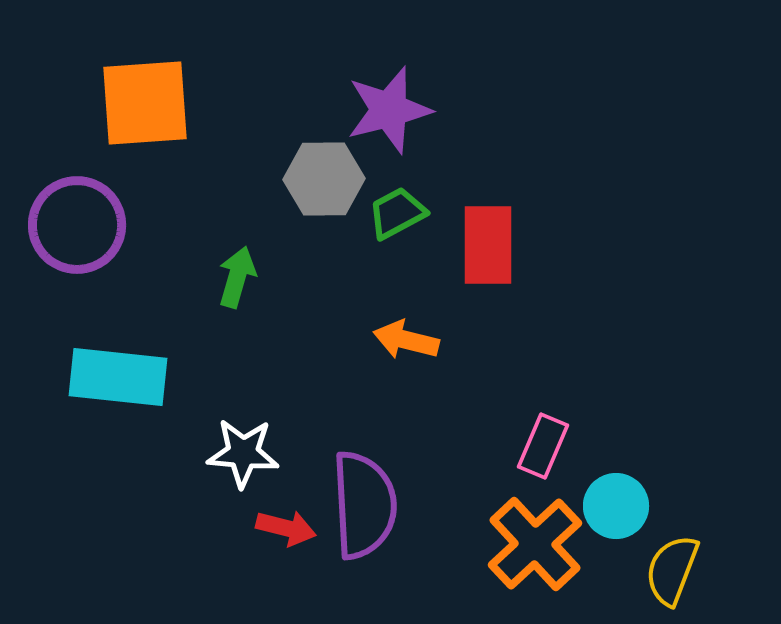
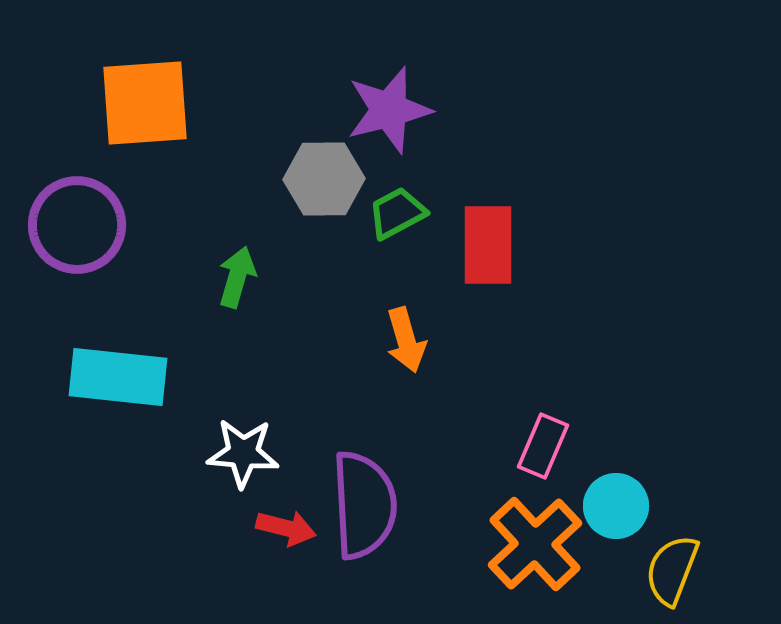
orange arrow: rotated 120 degrees counterclockwise
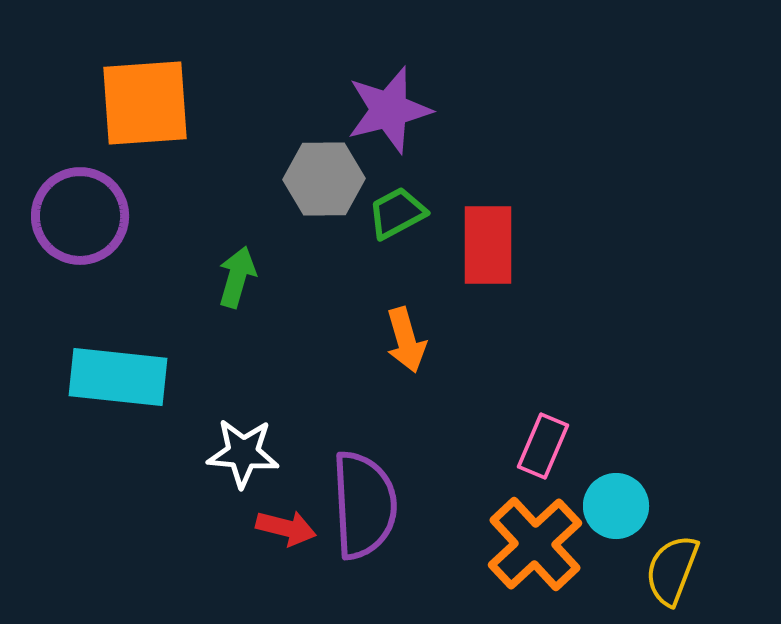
purple circle: moved 3 px right, 9 px up
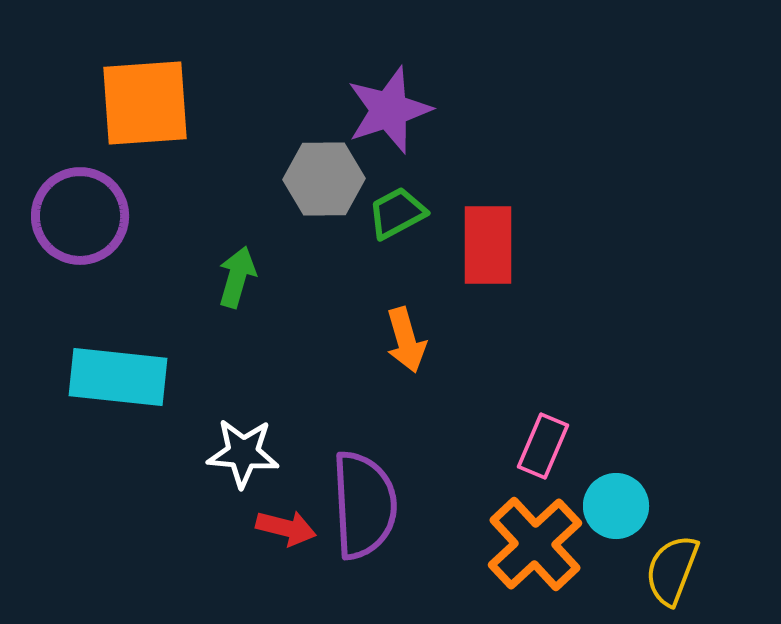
purple star: rotated 4 degrees counterclockwise
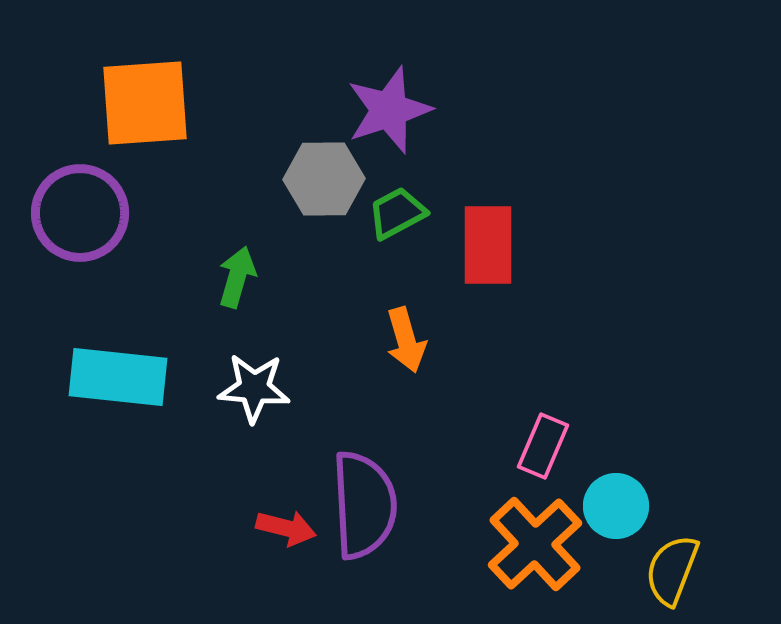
purple circle: moved 3 px up
white star: moved 11 px right, 65 px up
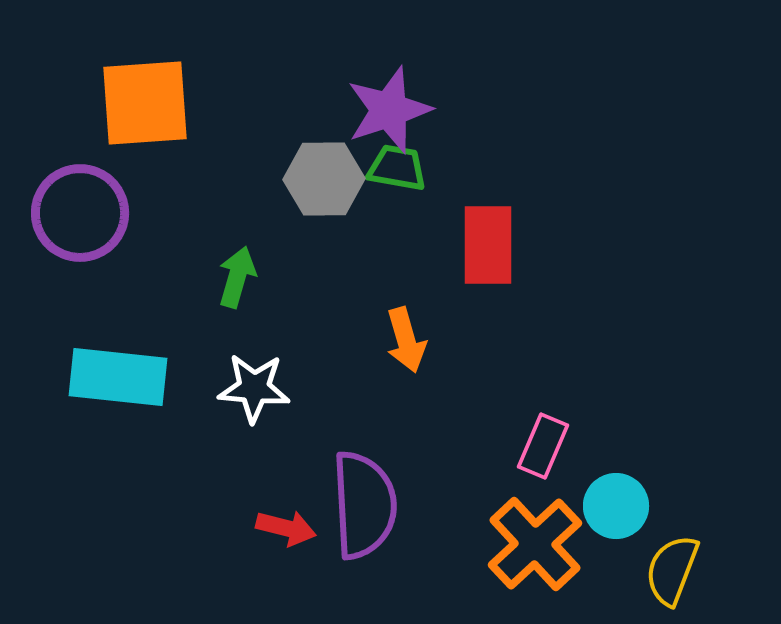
green trapezoid: moved 45 px up; rotated 38 degrees clockwise
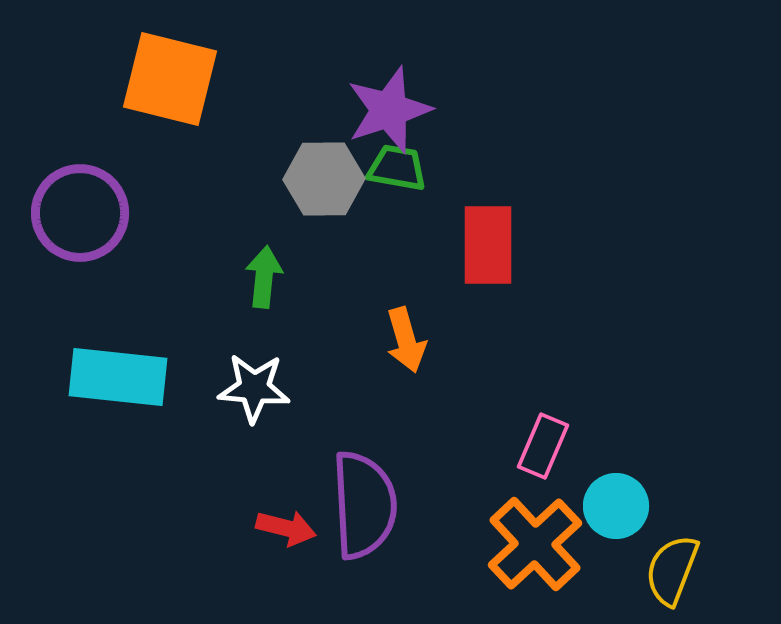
orange square: moved 25 px right, 24 px up; rotated 18 degrees clockwise
green arrow: moved 27 px right; rotated 10 degrees counterclockwise
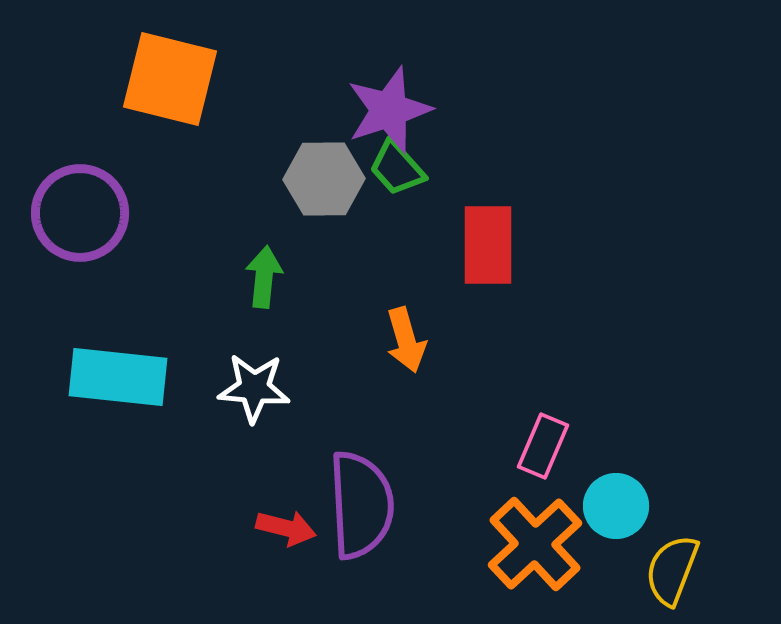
green trapezoid: rotated 142 degrees counterclockwise
purple semicircle: moved 3 px left
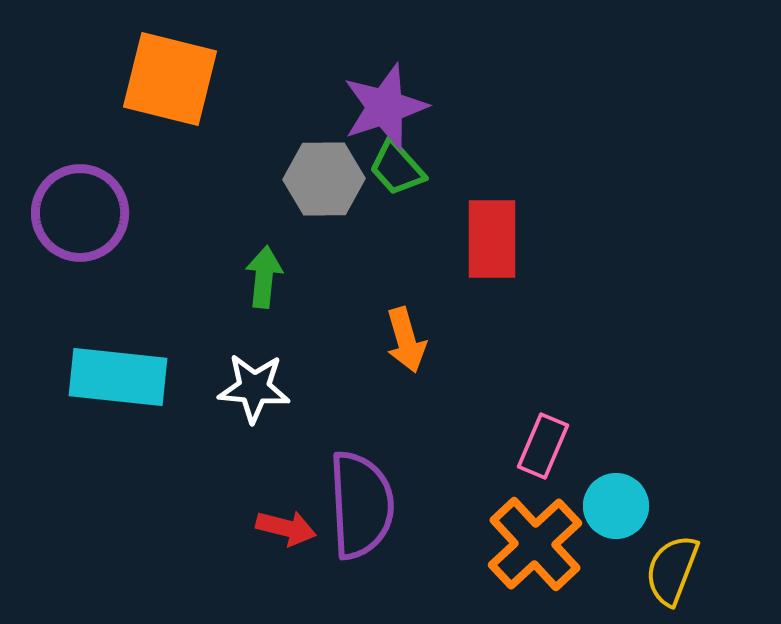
purple star: moved 4 px left, 3 px up
red rectangle: moved 4 px right, 6 px up
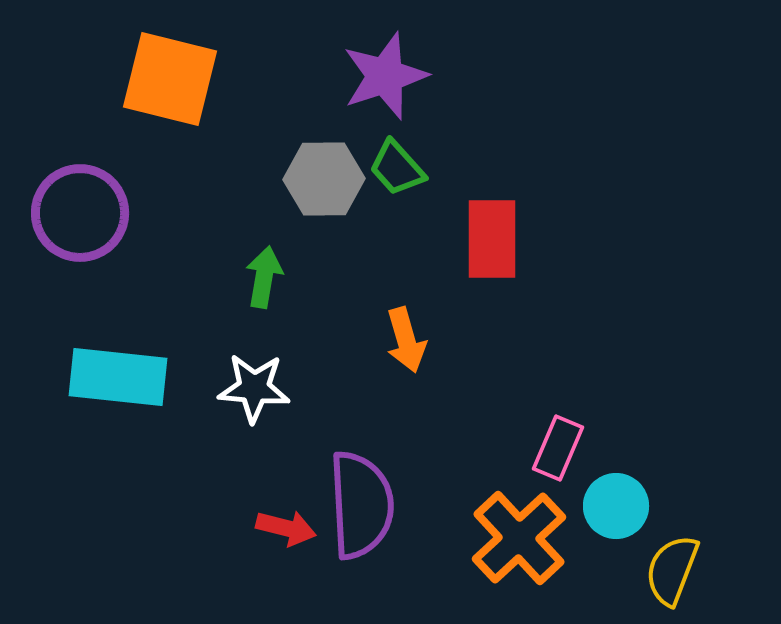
purple star: moved 31 px up
green arrow: rotated 4 degrees clockwise
pink rectangle: moved 15 px right, 2 px down
orange cross: moved 16 px left, 6 px up
